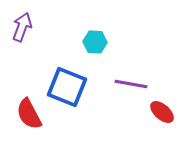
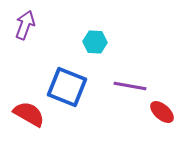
purple arrow: moved 3 px right, 2 px up
purple line: moved 1 px left, 2 px down
red semicircle: rotated 148 degrees clockwise
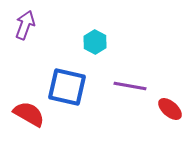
cyan hexagon: rotated 25 degrees clockwise
blue square: rotated 9 degrees counterclockwise
red ellipse: moved 8 px right, 3 px up
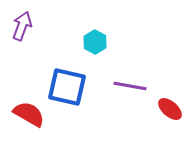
purple arrow: moved 3 px left, 1 px down
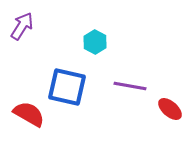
purple arrow: rotated 12 degrees clockwise
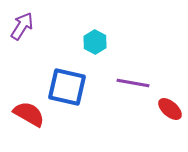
purple line: moved 3 px right, 3 px up
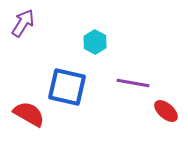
purple arrow: moved 1 px right, 3 px up
red ellipse: moved 4 px left, 2 px down
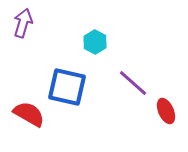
purple arrow: rotated 16 degrees counterclockwise
purple line: rotated 32 degrees clockwise
red ellipse: rotated 25 degrees clockwise
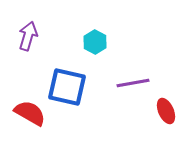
purple arrow: moved 5 px right, 13 px down
purple line: rotated 52 degrees counterclockwise
red semicircle: moved 1 px right, 1 px up
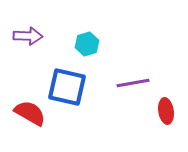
purple arrow: rotated 76 degrees clockwise
cyan hexagon: moved 8 px left, 2 px down; rotated 15 degrees clockwise
red ellipse: rotated 15 degrees clockwise
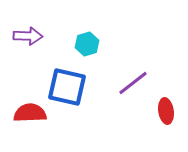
purple line: rotated 28 degrees counterclockwise
red semicircle: rotated 32 degrees counterclockwise
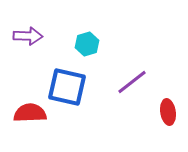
purple line: moved 1 px left, 1 px up
red ellipse: moved 2 px right, 1 px down
